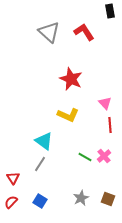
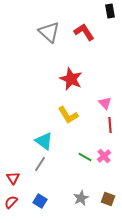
yellow L-shape: rotated 35 degrees clockwise
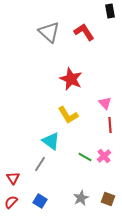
cyan triangle: moved 7 px right
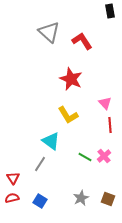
red L-shape: moved 2 px left, 9 px down
red semicircle: moved 1 px right, 4 px up; rotated 32 degrees clockwise
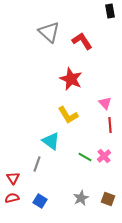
gray line: moved 3 px left; rotated 14 degrees counterclockwise
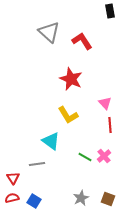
gray line: rotated 63 degrees clockwise
blue square: moved 6 px left
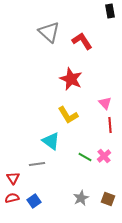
blue square: rotated 24 degrees clockwise
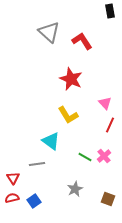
red line: rotated 28 degrees clockwise
gray star: moved 6 px left, 9 px up
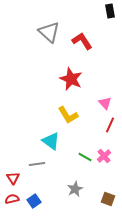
red semicircle: moved 1 px down
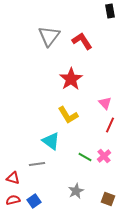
gray triangle: moved 4 px down; rotated 25 degrees clockwise
red star: rotated 15 degrees clockwise
red triangle: rotated 40 degrees counterclockwise
gray star: moved 1 px right, 2 px down
red semicircle: moved 1 px right, 1 px down
